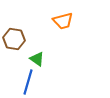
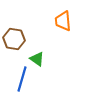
orange trapezoid: rotated 100 degrees clockwise
blue line: moved 6 px left, 3 px up
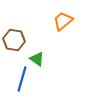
orange trapezoid: rotated 55 degrees clockwise
brown hexagon: moved 1 px down
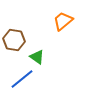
green triangle: moved 2 px up
blue line: rotated 35 degrees clockwise
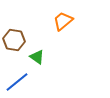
blue line: moved 5 px left, 3 px down
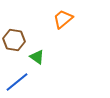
orange trapezoid: moved 2 px up
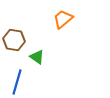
blue line: rotated 35 degrees counterclockwise
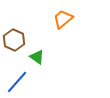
brown hexagon: rotated 15 degrees clockwise
blue line: rotated 25 degrees clockwise
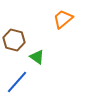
brown hexagon: rotated 10 degrees counterclockwise
